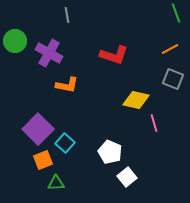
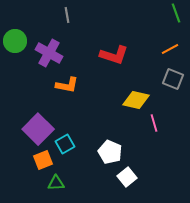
cyan square: moved 1 px down; rotated 18 degrees clockwise
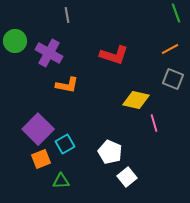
orange square: moved 2 px left, 1 px up
green triangle: moved 5 px right, 2 px up
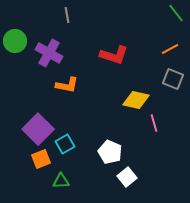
green line: rotated 18 degrees counterclockwise
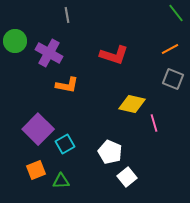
yellow diamond: moved 4 px left, 4 px down
orange square: moved 5 px left, 11 px down
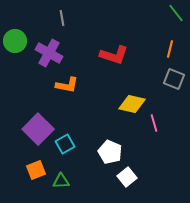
gray line: moved 5 px left, 3 px down
orange line: rotated 48 degrees counterclockwise
gray square: moved 1 px right
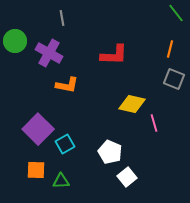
red L-shape: rotated 16 degrees counterclockwise
orange square: rotated 24 degrees clockwise
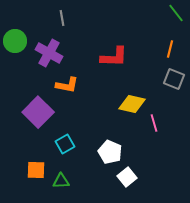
red L-shape: moved 2 px down
purple square: moved 17 px up
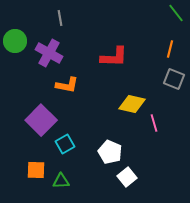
gray line: moved 2 px left
purple square: moved 3 px right, 8 px down
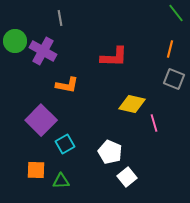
purple cross: moved 6 px left, 2 px up
